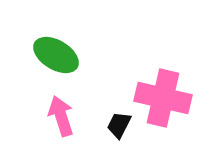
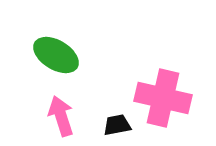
black trapezoid: moved 2 px left; rotated 52 degrees clockwise
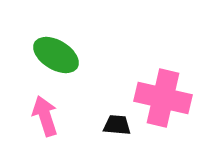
pink arrow: moved 16 px left
black trapezoid: rotated 16 degrees clockwise
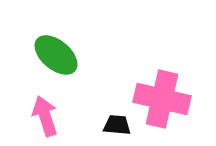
green ellipse: rotated 9 degrees clockwise
pink cross: moved 1 px left, 1 px down
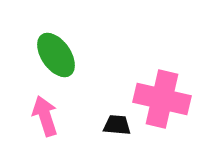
green ellipse: rotated 15 degrees clockwise
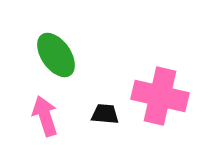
pink cross: moved 2 px left, 3 px up
black trapezoid: moved 12 px left, 11 px up
